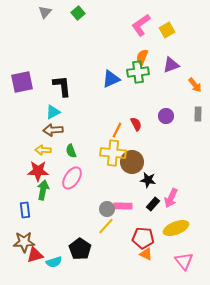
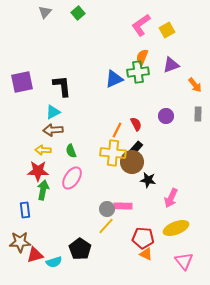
blue triangle: moved 3 px right
black rectangle: moved 17 px left, 56 px up
brown star: moved 4 px left
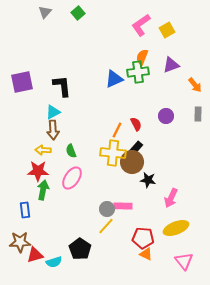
brown arrow: rotated 90 degrees counterclockwise
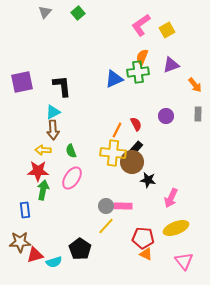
gray circle: moved 1 px left, 3 px up
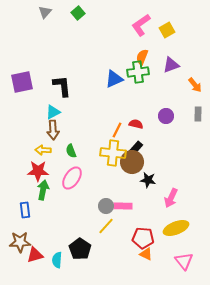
red semicircle: rotated 48 degrees counterclockwise
cyan semicircle: moved 3 px right, 2 px up; rotated 112 degrees clockwise
